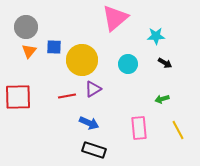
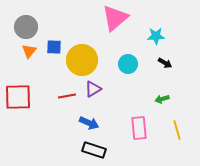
yellow line: moved 1 px left; rotated 12 degrees clockwise
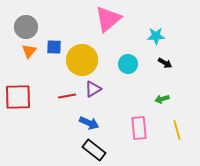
pink triangle: moved 7 px left, 1 px down
black rectangle: rotated 20 degrees clockwise
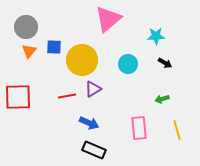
black rectangle: rotated 15 degrees counterclockwise
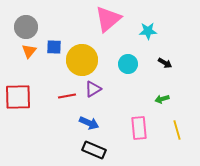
cyan star: moved 8 px left, 5 px up
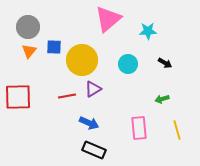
gray circle: moved 2 px right
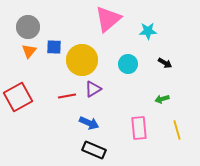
red square: rotated 28 degrees counterclockwise
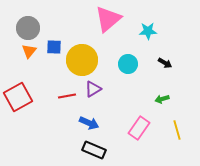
gray circle: moved 1 px down
pink rectangle: rotated 40 degrees clockwise
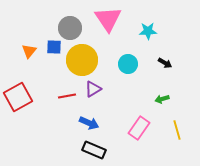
pink triangle: rotated 24 degrees counterclockwise
gray circle: moved 42 px right
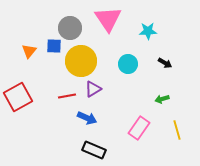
blue square: moved 1 px up
yellow circle: moved 1 px left, 1 px down
blue arrow: moved 2 px left, 5 px up
